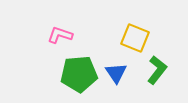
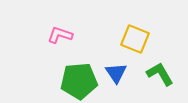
yellow square: moved 1 px down
green L-shape: moved 3 px right, 4 px down; rotated 68 degrees counterclockwise
green pentagon: moved 7 px down
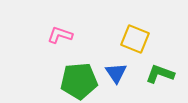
green L-shape: rotated 40 degrees counterclockwise
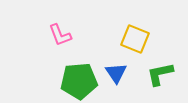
pink L-shape: rotated 130 degrees counterclockwise
green L-shape: rotated 32 degrees counterclockwise
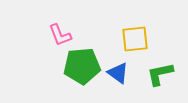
yellow square: rotated 28 degrees counterclockwise
blue triangle: moved 2 px right; rotated 20 degrees counterclockwise
green pentagon: moved 3 px right, 15 px up
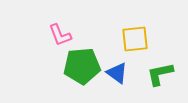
blue triangle: moved 1 px left
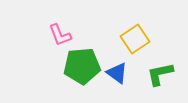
yellow square: rotated 28 degrees counterclockwise
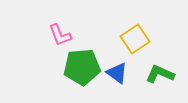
green pentagon: moved 1 px down
green L-shape: rotated 36 degrees clockwise
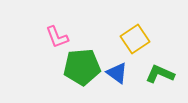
pink L-shape: moved 3 px left, 2 px down
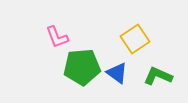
green L-shape: moved 2 px left, 2 px down
